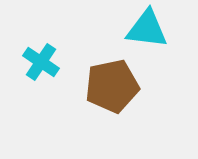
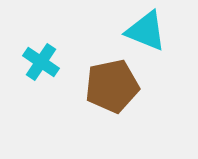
cyan triangle: moved 1 px left, 2 px down; rotated 15 degrees clockwise
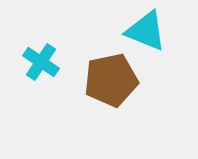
brown pentagon: moved 1 px left, 6 px up
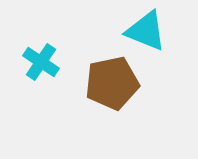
brown pentagon: moved 1 px right, 3 px down
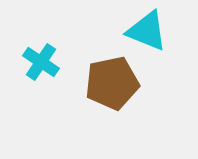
cyan triangle: moved 1 px right
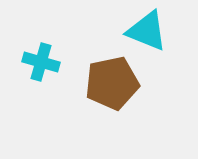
cyan cross: rotated 18 degrees counterclockwise
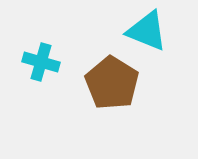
brown pentagon: rotated 28 degrees counterclockwise
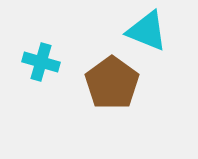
brown pentagon: rotated 4 degrees clockwise
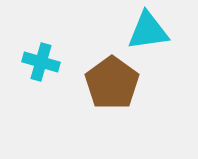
cyan triangle: moved 1 px right; rotated 30 degrees counterclockwise
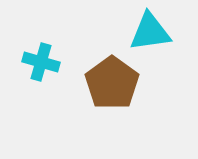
cyan triangle: moved 2 px right, 1 px down
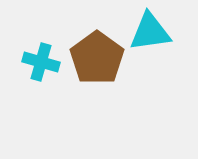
brown pentagon: moved 15 px left, 25 px up
